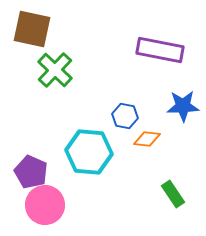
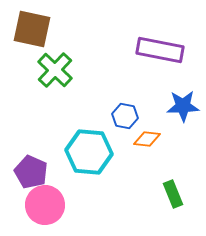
green rectangle: rotated 12 degrees clockwise
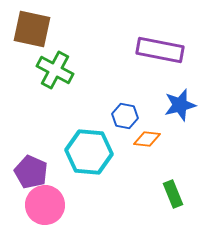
green cross: rotated 15 degrees counterclockwise
blue star: moved 3 px left, 1 px up; rotated 12 degrees counterclockwise
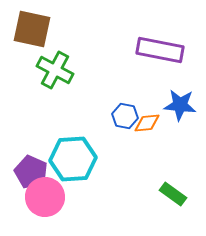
blue star: rotated 20 degrees clockwise
orange diamond: moved 16 px up; rotated 12 degrees counterclockwise
cyan hexagon: moved 16 px left, 7 px down; rotated 9 degrees counterclockwise
green rectangle: rotated 32 degrees counterclockwise
pink circle: moved 8 px up
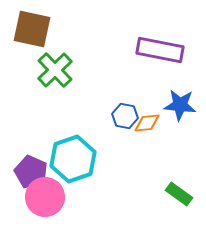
green cross: rotated 18 degrees clockwise
cyan hexagon: rotated 15 degrees counterclockwise
green rectangle: moved 6 px right
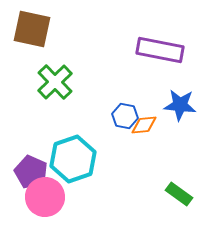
green cross: moved 12 px down
orange diamond: moved 3 px left, 2 px down
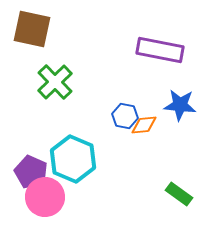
cyan hexagon: rotated 18 degrees counterclockwise
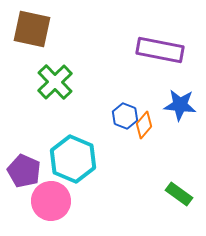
blue hexagon: rotated 10 degrees clockwise
orange diamond: rotated 44 degrees counterclockwise
purple pentagon: moved 7 px left, 1 px up
pink circle: moved 6 px right, 4 px down
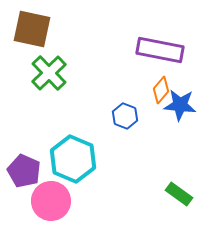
green cross: moved 6 px left, 9 px up
orange diamond: moved 17 px right, 35 px up
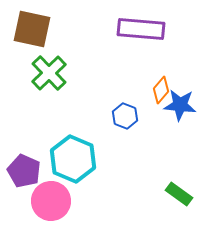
purple rectangle: moved 19 px left, 21 px up; rotated 6 degrees counterclockwise
